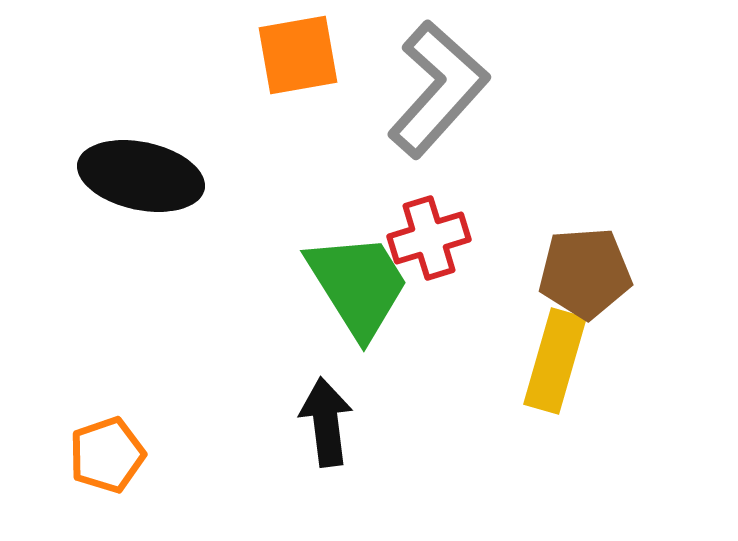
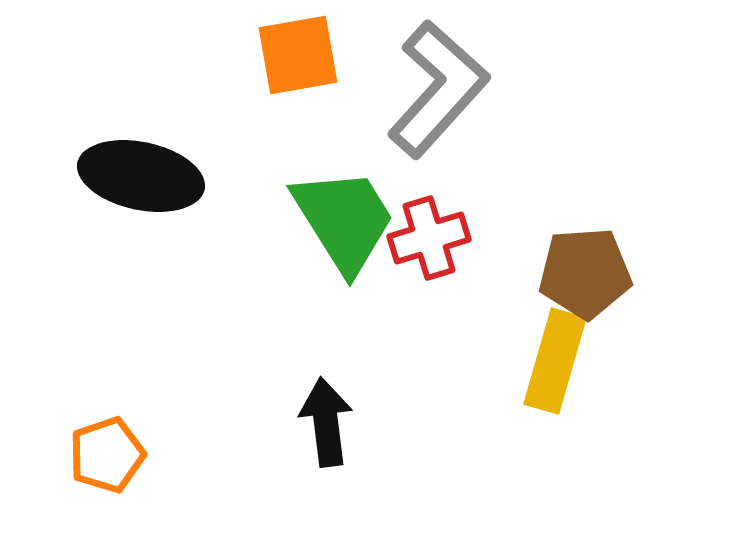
green trapezoid: moved 14 px left, 65 px up
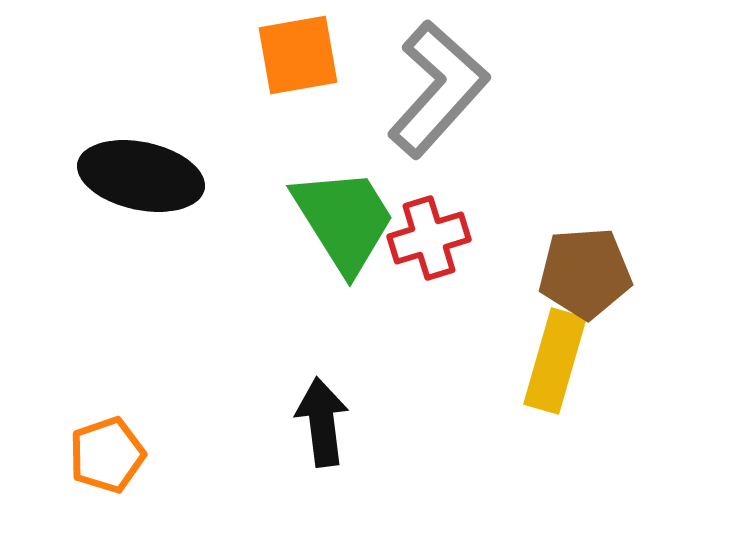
black arrow: moved 4 px left
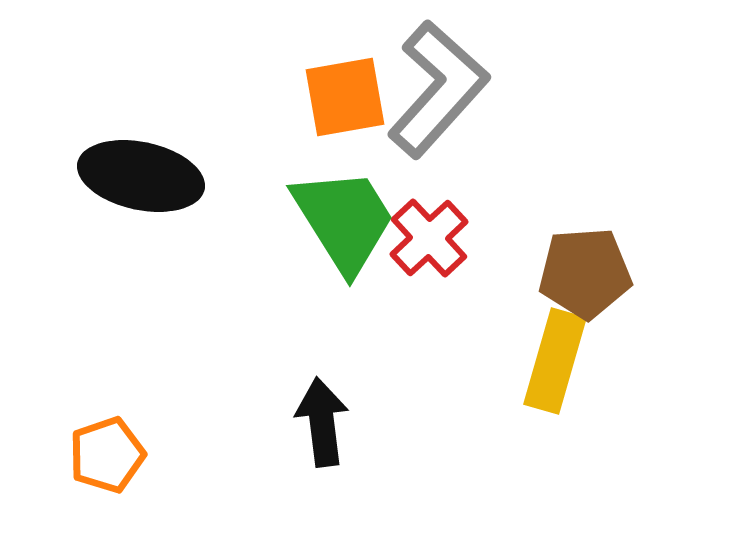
orange square: moved 47 px right, 42 px down
red cross: rotated 26 degrees counterclockwise
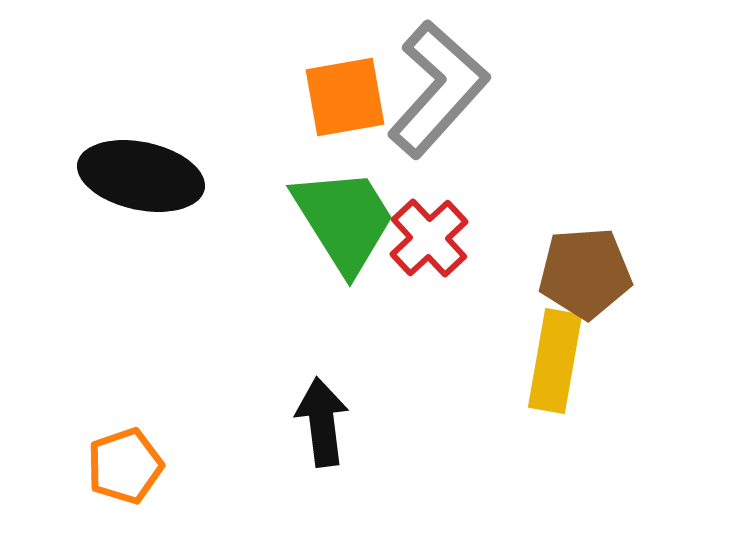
yellow rectangle: rotated 6 degrees counterclockwise
orange pentagon: moved 18 px right, 11 px down
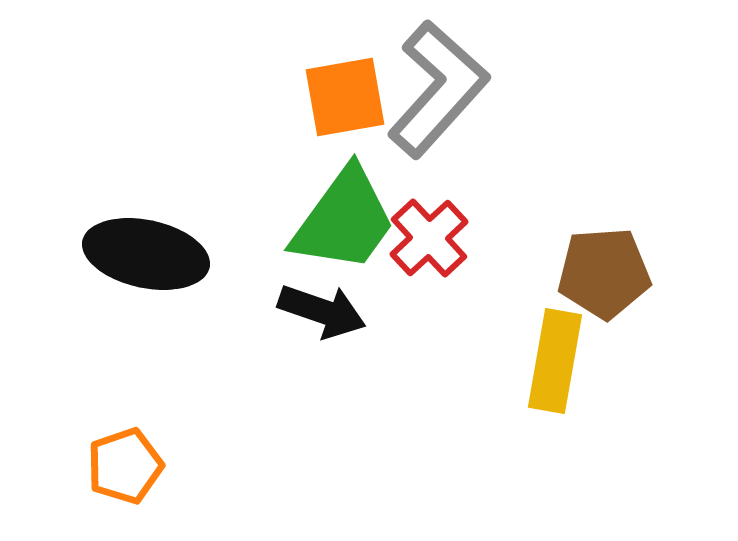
black ellipse: moved 5 px right, 78 px down
green trapezoid: rotated 68 degrees clockwise
brown pentagon: moved 19 px right
black arrow: moved 111 px up; rotated 116 degrees clockwise
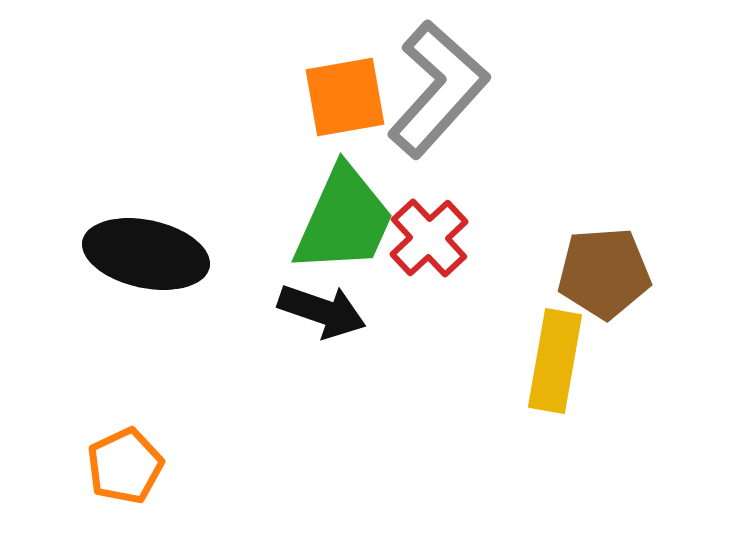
green trapezoid: rotated 12 degrees counterclockwise
orange pentagon: rotated 6 degrees counterclockwise
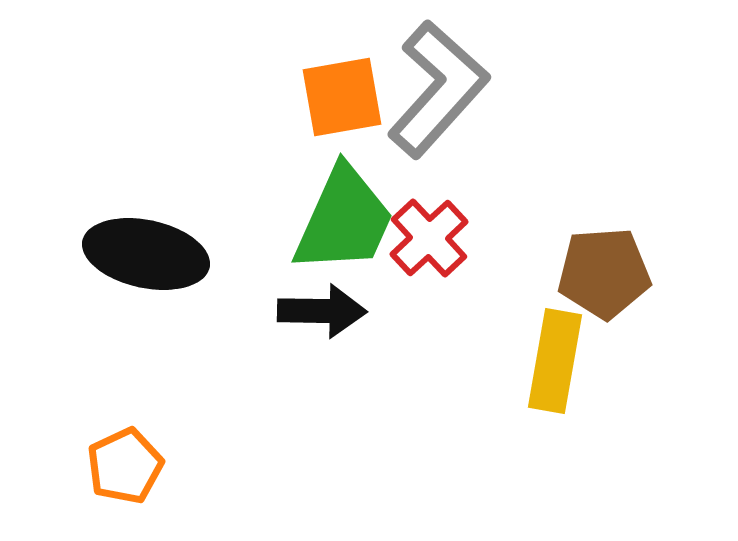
orange square: moved 3 px left
black arrow: rotated 18 degrees counterclockwise
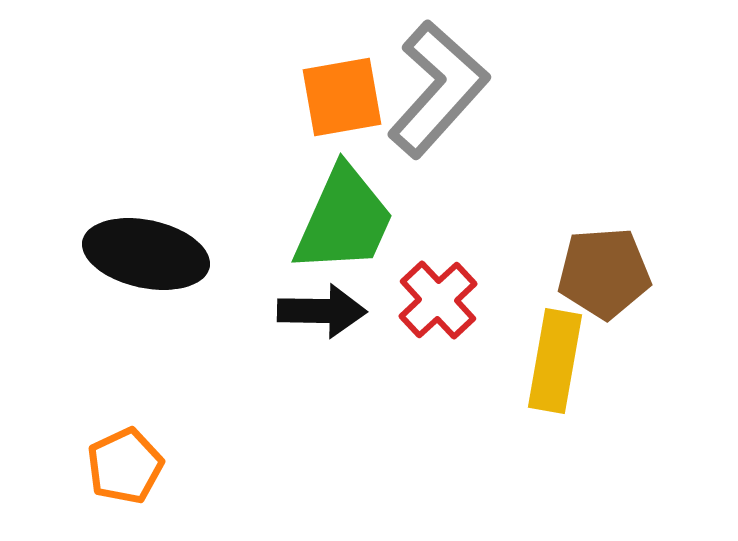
red cross: moved 9 px right, 62 px down
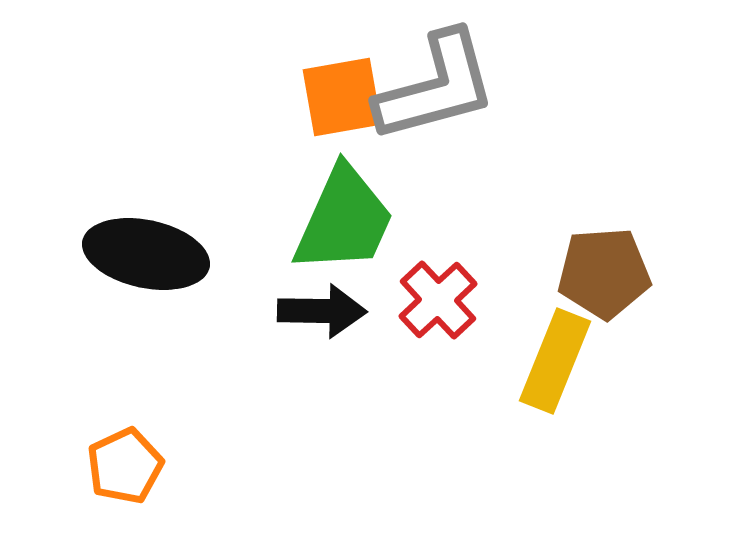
gray L-shape: moved 2 px left, 2 px up; rotated 33 degrees clockwise
yellow rectangle: rotated 12 degrees clockwise
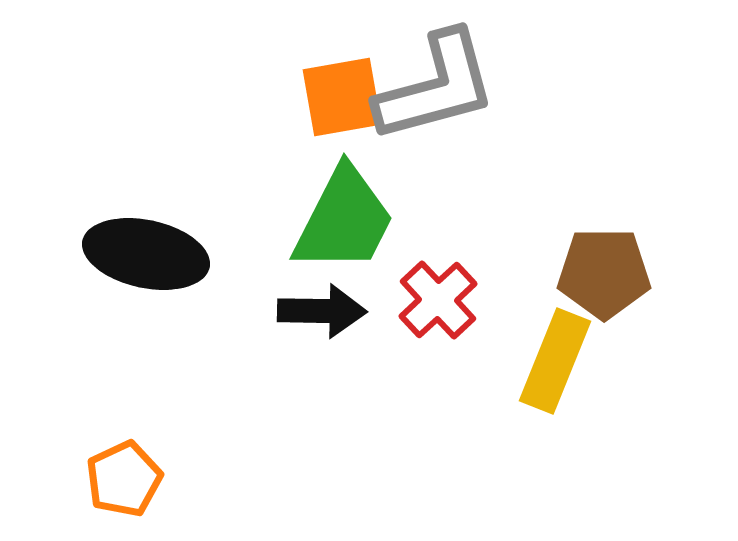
green trapezoid: rotated 3 degrees clockwise
brown pentagon: rotated 4 degrees clockwise
orange pentagon: moved 1 px left, 13 px down
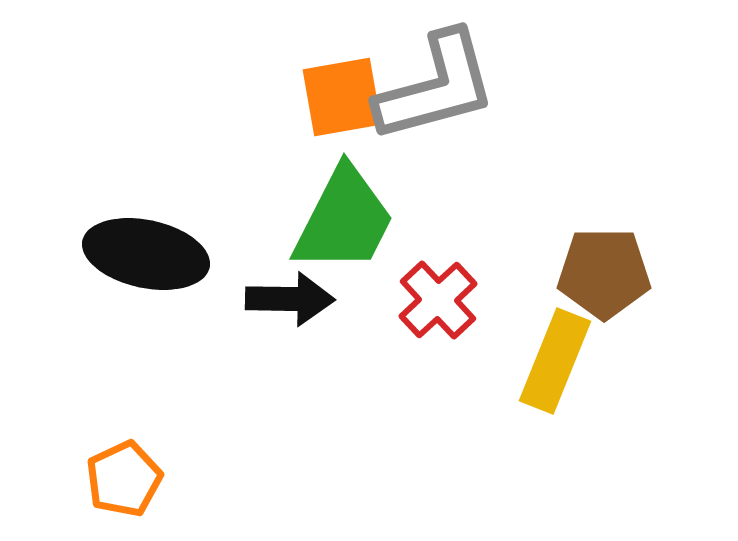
black arrow: moved 32 px left, 12 px up
